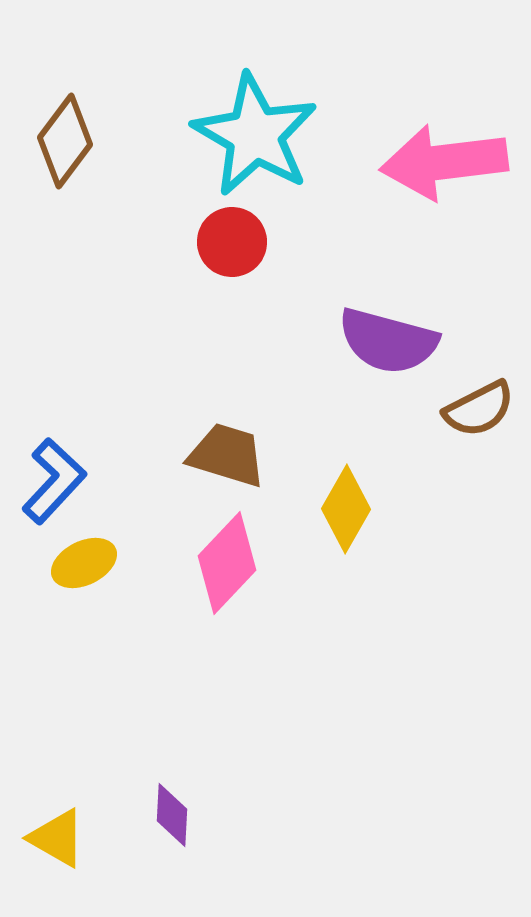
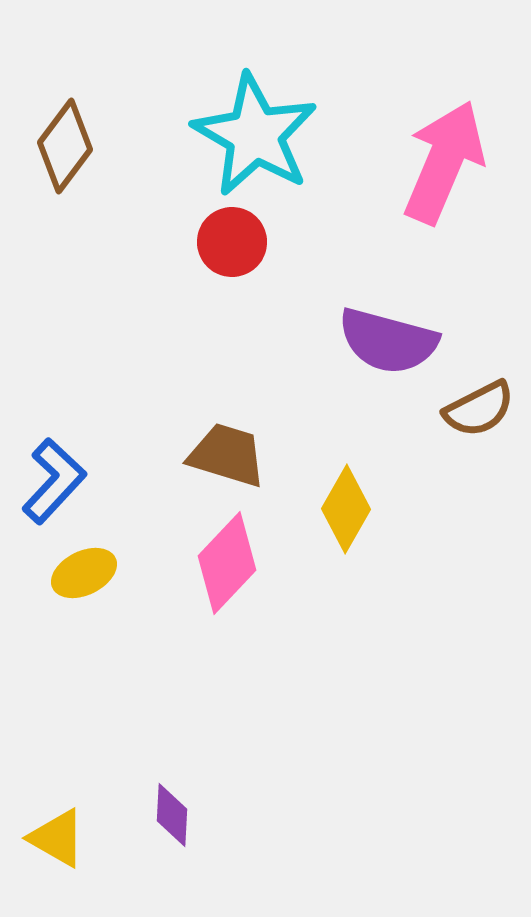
brown diamond: moved 5 px down
pink arrow: rotated 120 degrees clockwise
yellow ellipse: moved 10 px down
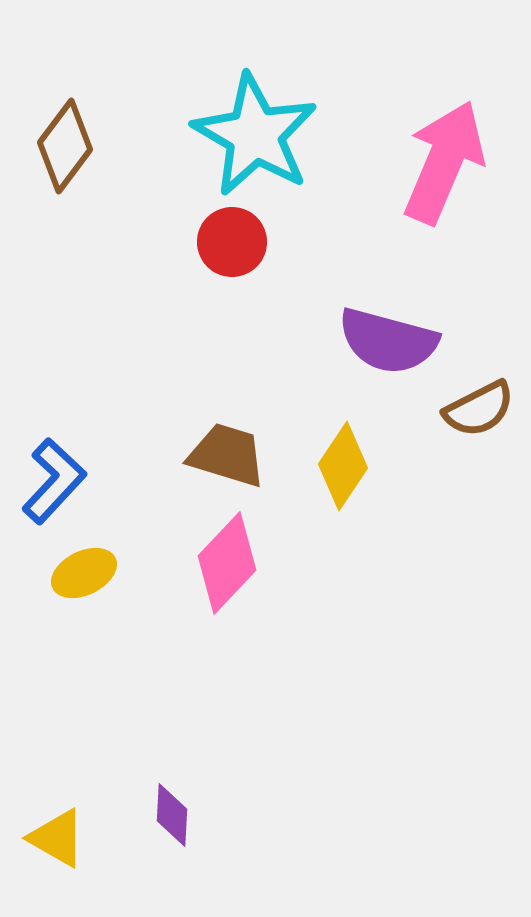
yellow diamond: moved 3 px left, 43 px up; rotated 4 degrees clockwise
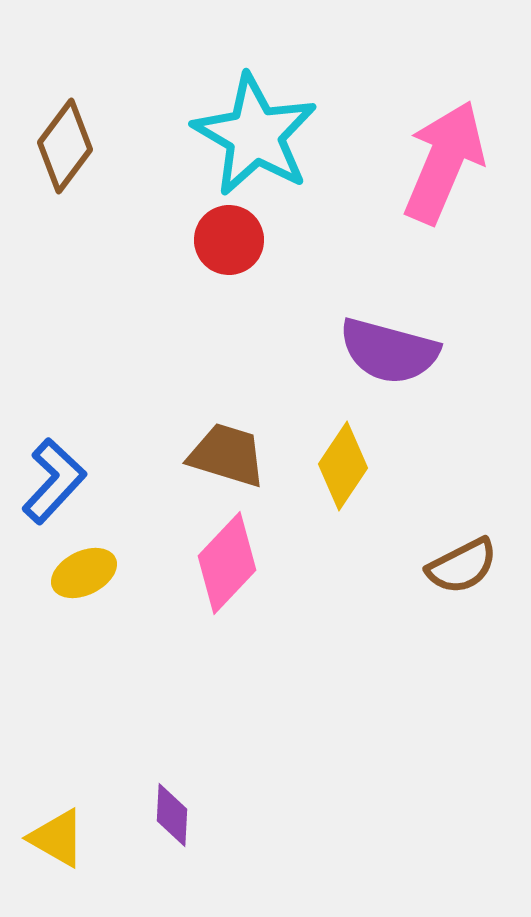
red circle: moved 3 px left, 2 px up
purple semicircle: moved 1 px right, 10 px down
brown semicircle: moved 17 px left, 157 px down
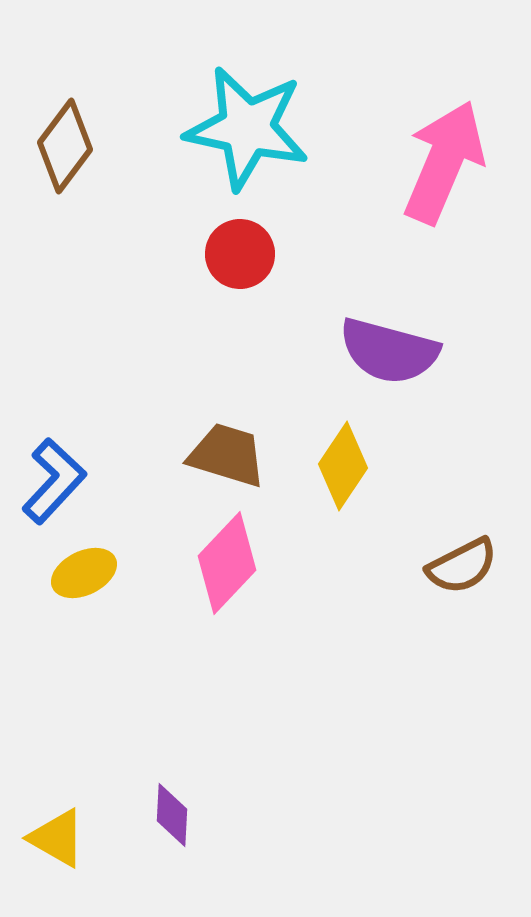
cyan star: moved 8 px left, 7 px up; rotated 18 degrees counterclockwise
red circle: moved 11 px right, 14 px down
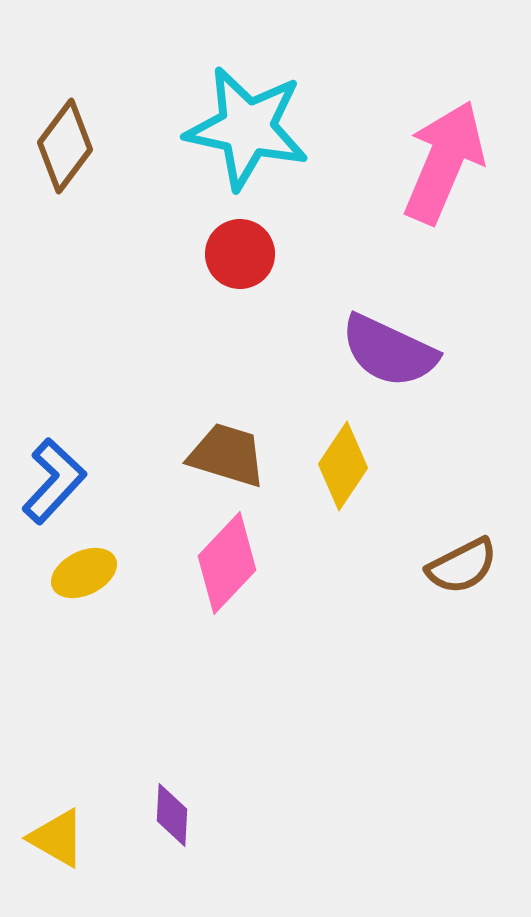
purple semicircle: rotated 10 degrees clockwise
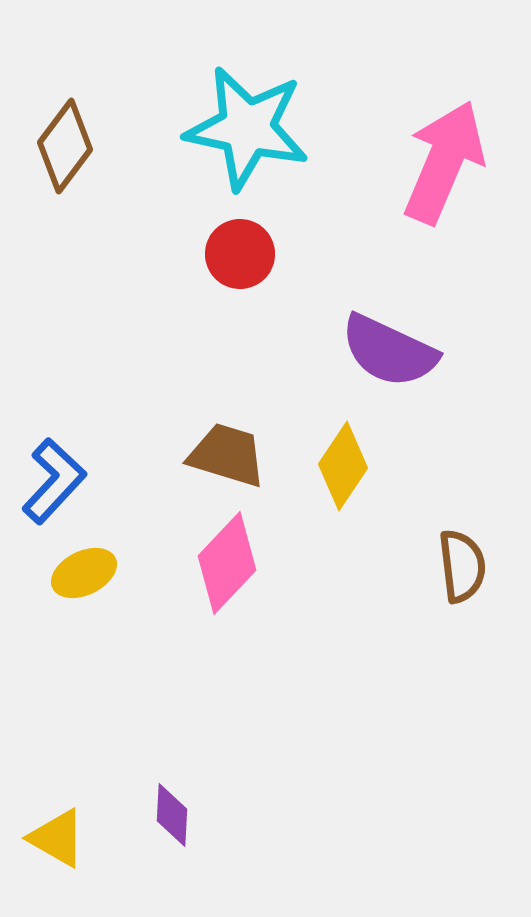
brown semicircle: rotated 70 degrees counterclockwise
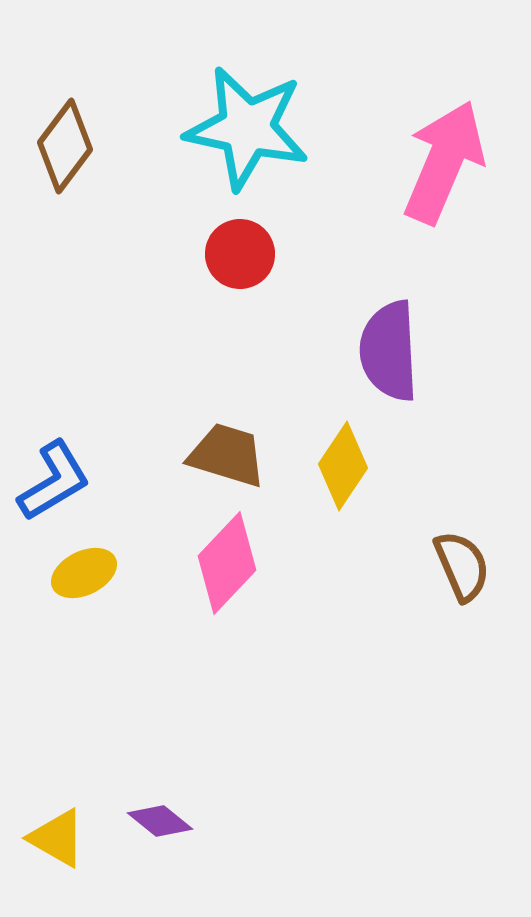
purple semicircle: rotated 62 degrees clockwise
blue L-shape: rotated 16 degrees clockwise
brown semicircle: rotated 16 degrees counterclockwise
purple diamond: moved 12 px left, 6 px down; rotated 54 degrees counterclockwise
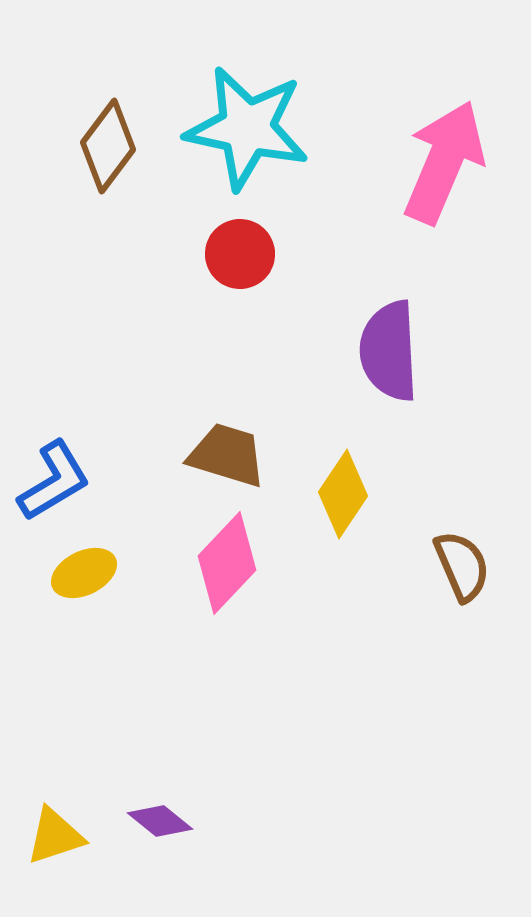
brown diamond: moved 43 px right
yellow diamond: moved 28 px down
yellow triangle: moved 2 px left, 2 px up; rotated 48 degrees counterclockwise
